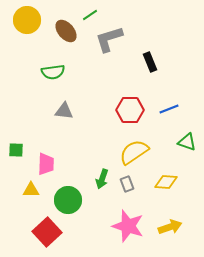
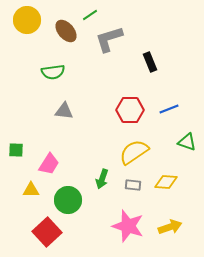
pink trapezoid: moved 3 px right; rotated 30 degrees clockwise
gray rectangle: moved 6 px right, 1 px down; rotated 63 degrees counterclockwise
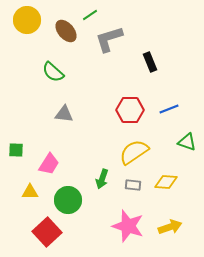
green semicircle: rotated 50 degrees clockwise
gray triangle: moved 3 px down
yellow triangle: moved 1 px left, 2 px down
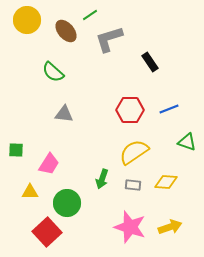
black rectangle: rotated 12 degrees counterclockwise
green circle: moved 1 px left, 3 px down
pink star: moved 2 px right, 1 px down
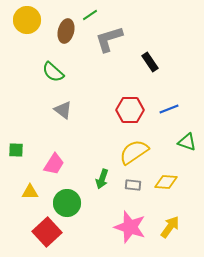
brown ellipse: rotated 55 degrees clockwise
gray triangle: moved 1 px left, 4 px up; rotated 30 degrees clockwise
pink trapezoid: moved 5 px right
yellow arrow: rotated 35 degrees counterclockwise
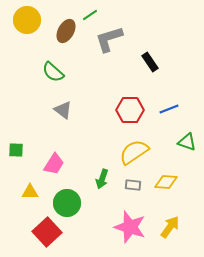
brown ellipse: rotated 15 degrees clockwise
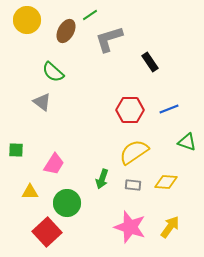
gray triangle: moved 21 px left, 8 px up
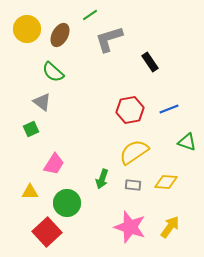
yellow circle: moved 9 px down
brown ellipse: moved 6 px left, 4 px down
red hexagon: rotated 12 degrees counterclockwise
green square: moved 15 px right, 21 px up; rotated 28 degrees counterclockwise
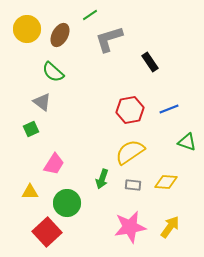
yellow semicircle: moved 4 px left
pink star: rotated 28 degrees counterclockwise
